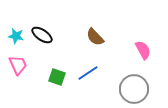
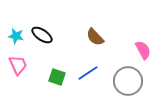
gray circle: moved 6 px left, 8 px up
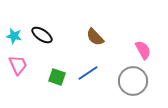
cyan star: moved 2 px left
gray circle: moved 5 px right
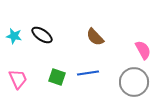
pink trapezoid: moved 14 px down
blue line: rotated 25 degrees clockwise
gray circle: moved 1 px right, 1 px down
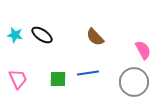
cyan star: moved 1 px right, 1 px up
green square: moved 1 px right, 2 px down; rotated 18 degrees counterclockwise
